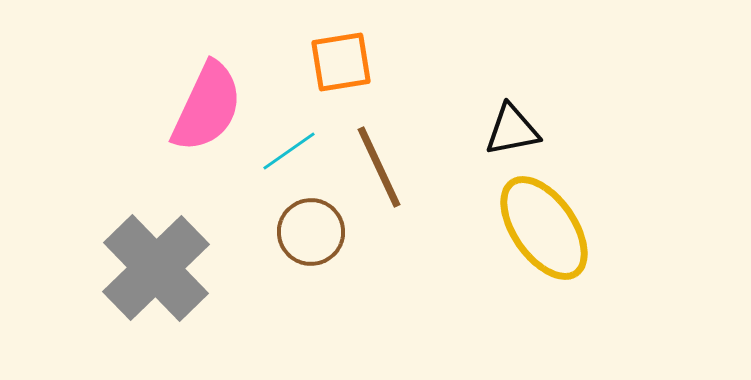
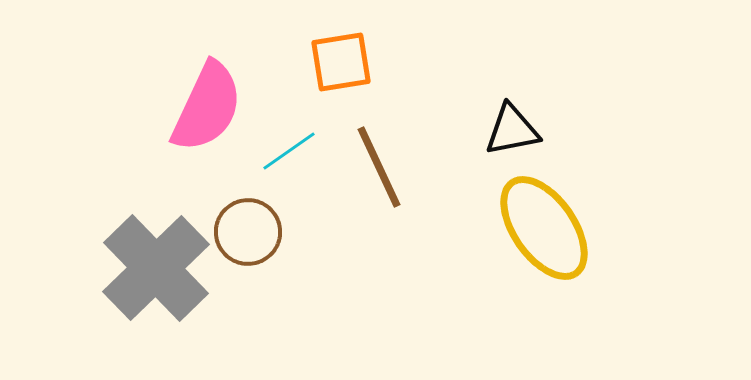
brown circle: moved 63 px left
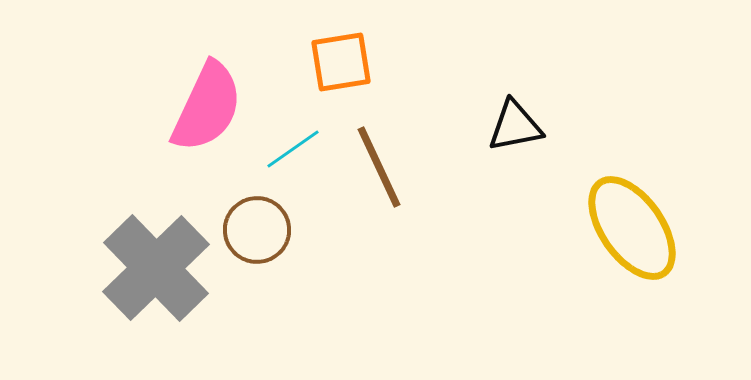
black triangle: moved 3 px right, 4 px up
cyan line: moved 4 px right, 2 px up
yellow ellipse: moved 88 px right
brown circle: moved 9 px right, 2 px up
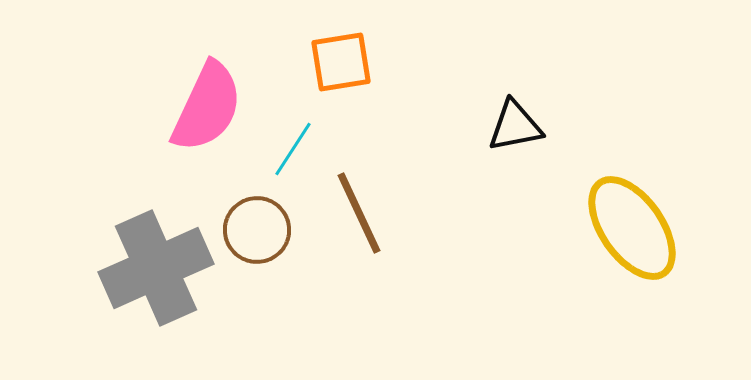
cyan line: rotated 22 degrees counterclockwise
brown line: moved 20 px left, 46 px down
gray cross: rotated 20 degrees clockwise
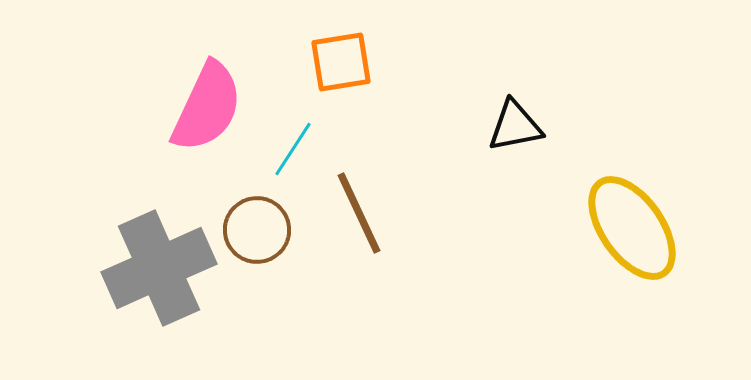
gray cross: moved 3 px right
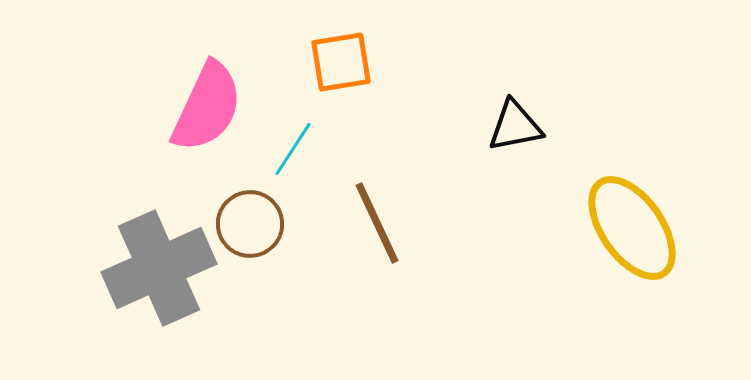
brown line: moved 18 px right, 10 px down
brown circle: moved 7 px left, 6 px up
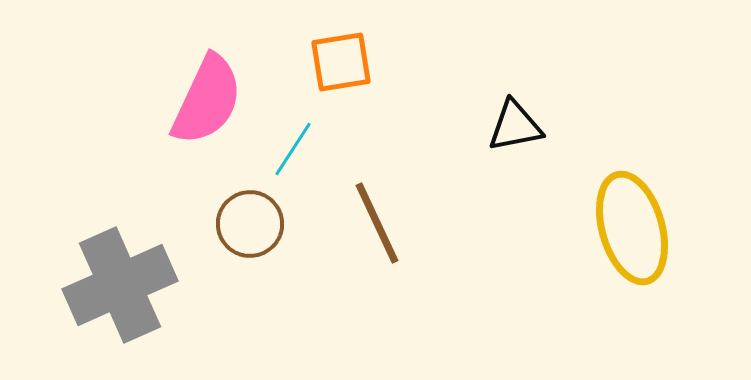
pink semicircle: moved 7 px up
yellow ellipse: rotated 19 degrees clockwise
gray cross: moved 39 px left, 17 px down
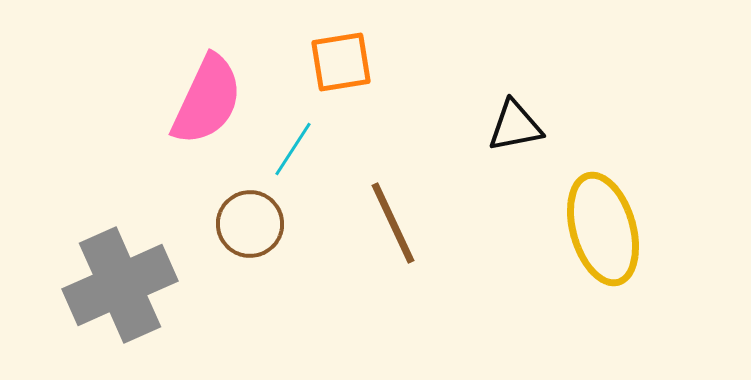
brown line: moved 16 px right
yellow ellipse: moved 29 px left, 1 px down
